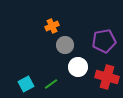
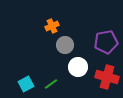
purple pentagon: moved 2 px right, 1 px down
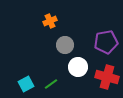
orange cross: moved 2 px left, 5 px up
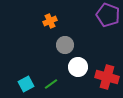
purple pentagon: moved 2 px right, 27 px up; rotated 30 degrees clockwise
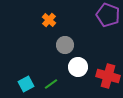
orange cross: moved 1 px left, 1 px up; rotated 24 degrees counterclockwise
red cross: moved 1 px right, 1 px up
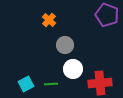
purple pentagon: moved 1 px left
white circle: moved 5 px left, 2 px down
red cross: moved 8 px left, 7 px down; rotated 20 degrees counterclockwise
green line: rotated 32 degrees clockwise
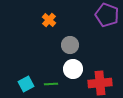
gray circle: moved 5 px right
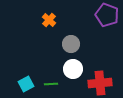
gray circle: moved 1 px right, 1 px up
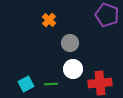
gray circle: moved 1 px left, 1 px up
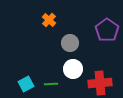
purple pentagon: moved 15 px down; rotated 15 degrees clockwise
